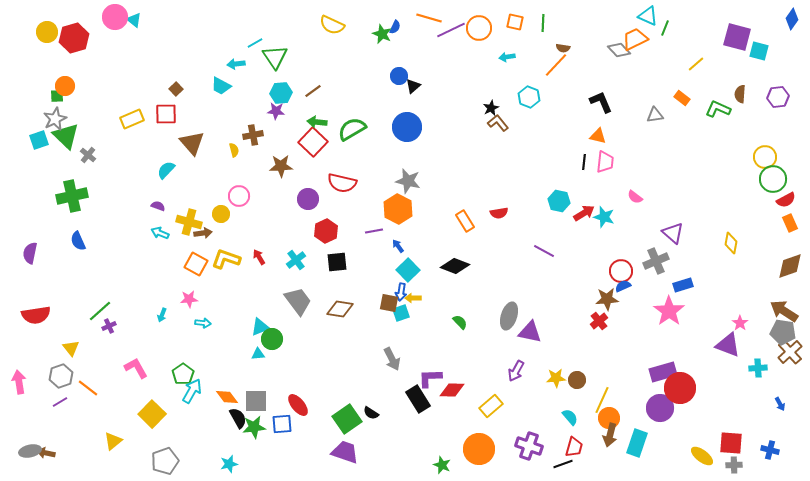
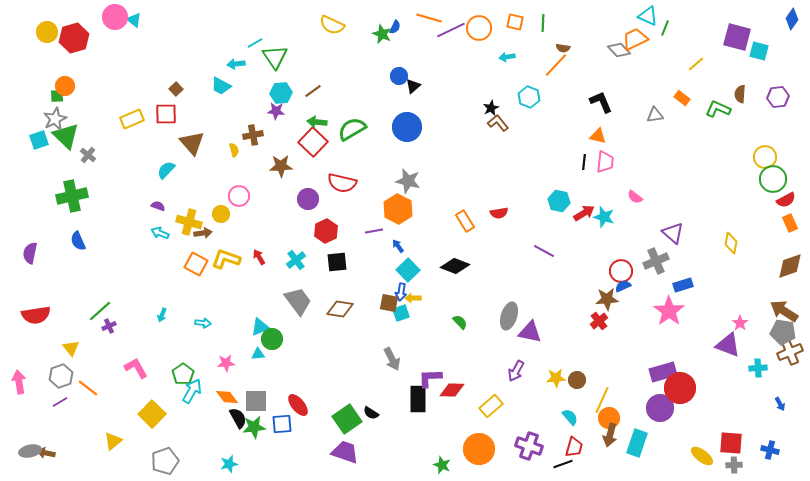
pink star at (189, 299): moved 37 px right, 64 px down
brown cross at (790, 352): rotated 20 degrees clockwise
black rectangle at (418, 399): rotated 32 degrees clockwise
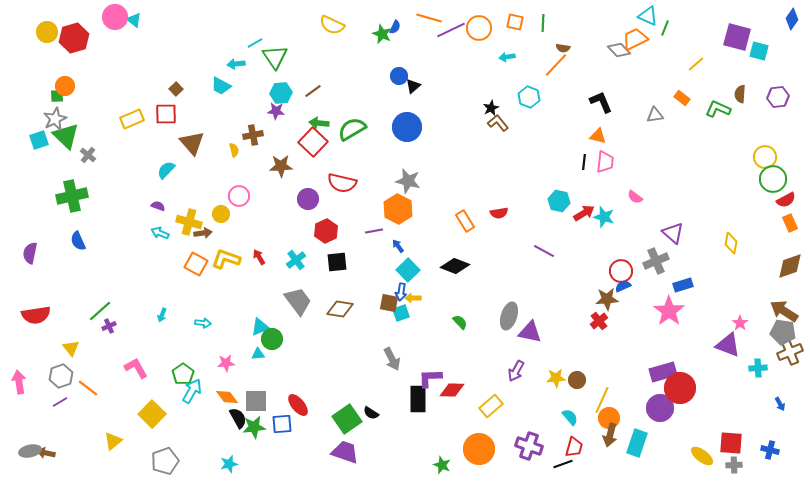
green arrow at (317, 122): moved 2 px right, 1 px down
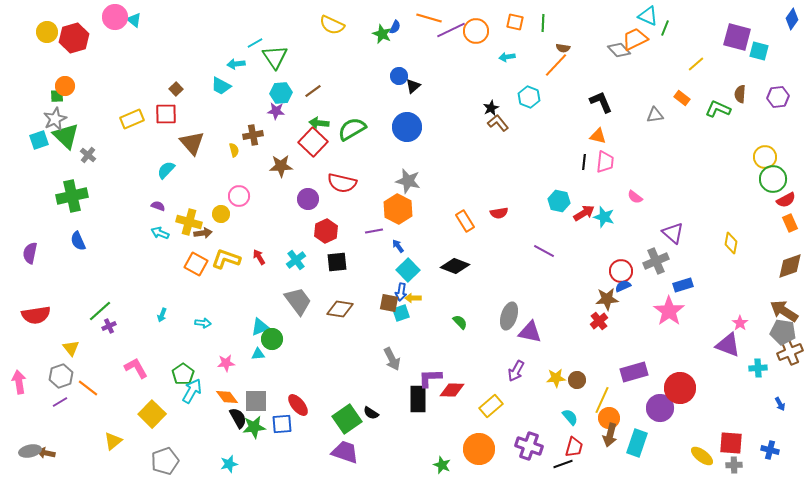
orange circle at (479, 28): moved 3 px left, 3 px down
purple rectangle at (663, 372): moved 29 px left
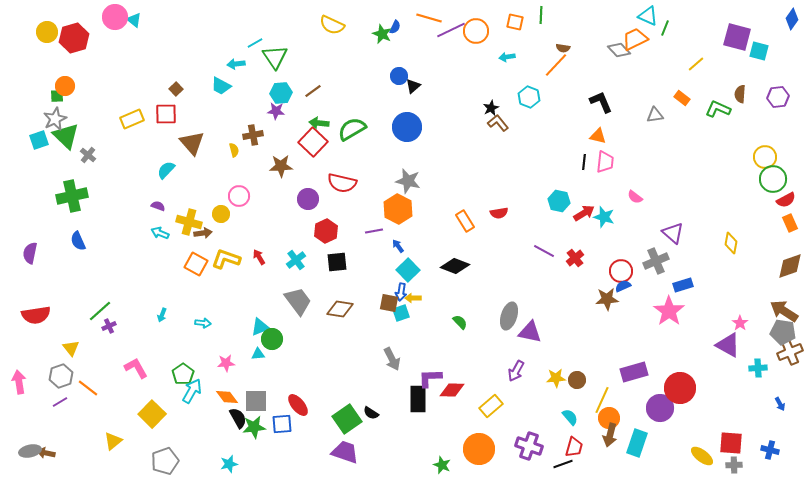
green line at (543, 23): moved 2 px left, 8 px up
red cross at (599, 321): moved 24 px left, 63 px up
purple triangle at (728, 345): rotated 8 degrees clockwise
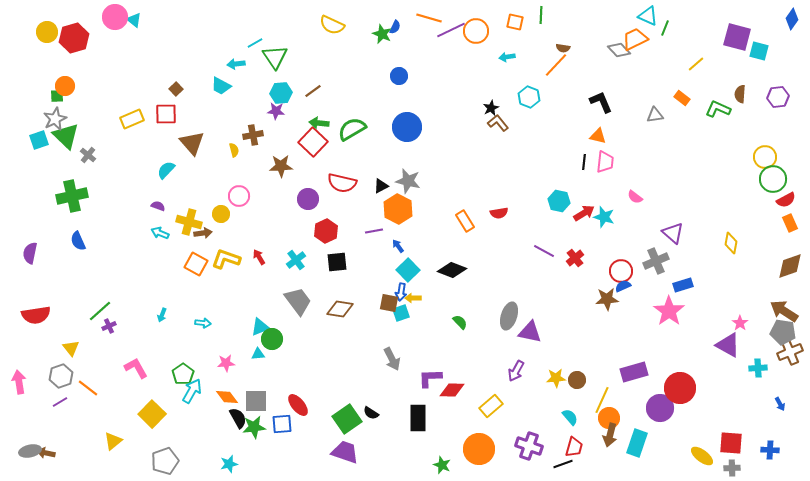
black triangle at (413, 86): moved 32 px left, 100 px down; rotated 14 degrees clockwise
black diamond at (455, 266): moved 3 px left, 4 px down
black rectangle at (418, 399): moved 19 px down
blue cross at (770, 450): rotated 12 degrees counterclockwise
gray cross at (734, 465): moved 2 px left, 3 px down
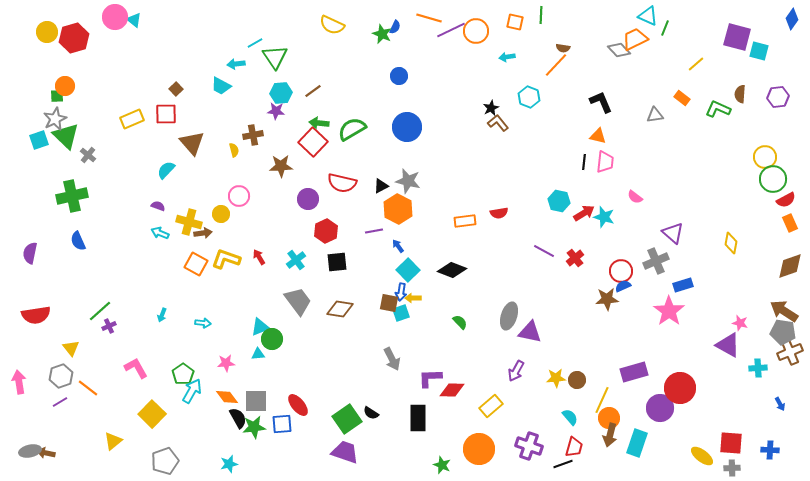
orange rectangle at (465, 221): rotated 65 degrees counterclockwise
pink star at (740, 323): rotated 21 degrees counterclockwise
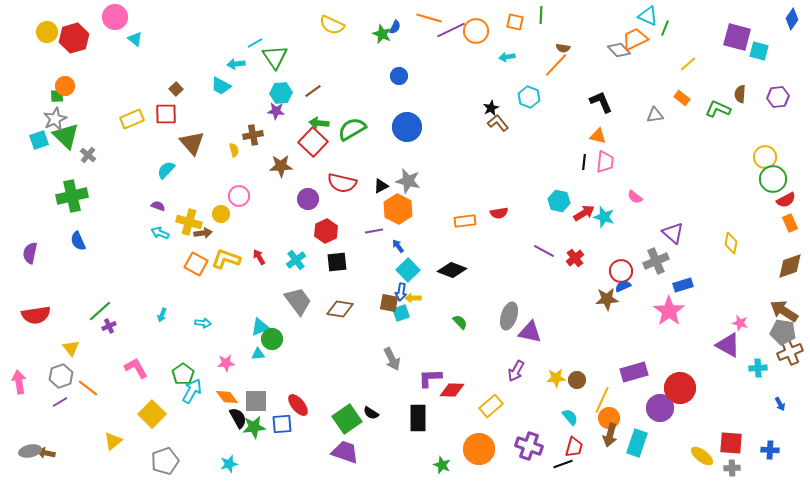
cyan triangle at (134, 20): moved 1 px right, 19 px down
yellow line at (696, 64): moved 8 px left
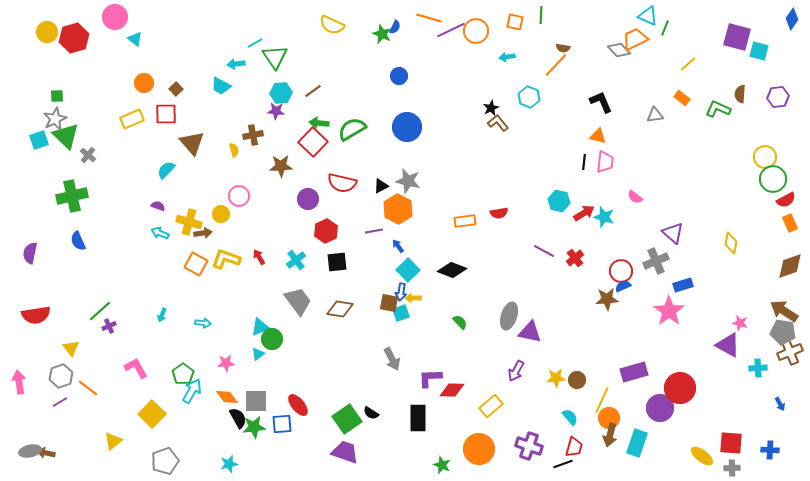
orange circle at (65, 86): moved 79 px right, 3 px up
cyan triangle at (258, 354): rotated 32 degrees counterclockwise
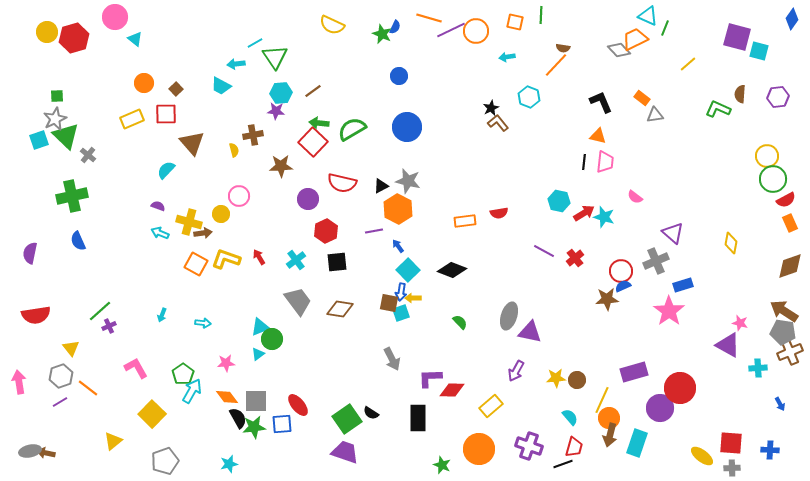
orange rectangle at (682, 98): moved 40 px left
yellow circle at (765, 157): moved 2 px right, 1 px up
